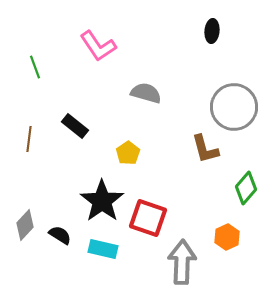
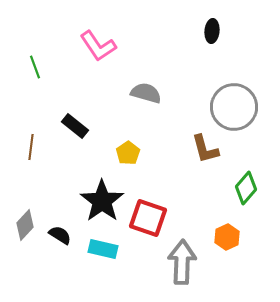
brown line: moved 2 px right, 8 px down
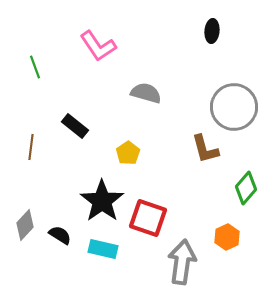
gray arrow: rotated 6 degrees clockwise
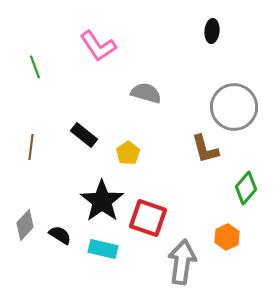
black rectangle: moved 9 px right, 9 px down
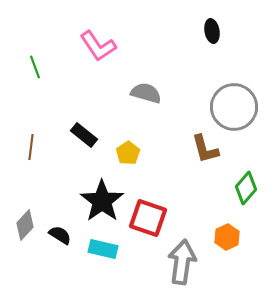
black ellipse: rotated 15 degrees counterclockwise
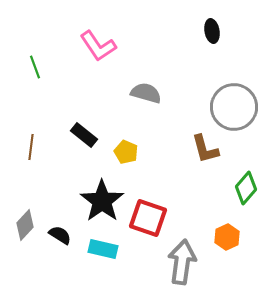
yellow pentagon: moved 2 px left, 1 px up; rotated 15 degrees counterclockwise
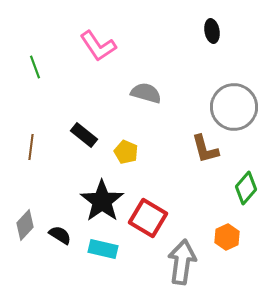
red square: rotated 12 degrees clockwise
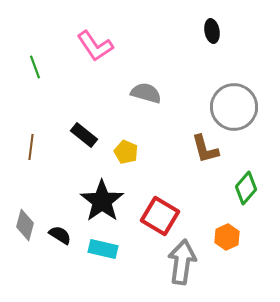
pink L-shape: moved 3 px left
red square: moved 12 px right, 2 px up
gray diamond: rotated 28 degrees counterclockwise
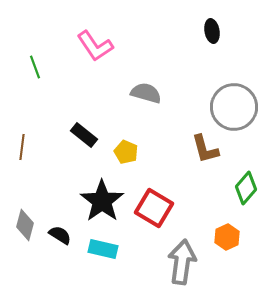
brown line: moved 9 px left
red square: moved 6 px left, 8 px up
